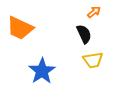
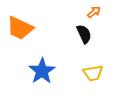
yellow trapezoid: moved 13 px down
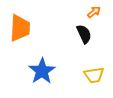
orange trapezoid: rotated 112 degrees counterclockwise
yellow trapezoid: moved 1 px right, 2 px down
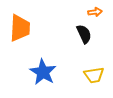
orange arrow: moved 1 px right; rotated 32 degrees clockwise
blue star: moved 1 px right, 1 px down; rotated 8 degrees counterclockwise
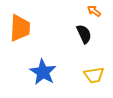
orange arrow: moved 1 px left, 1 px up; rotated 136 degrees counterclockwise
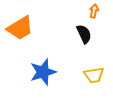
orange arrow: rotated 64 degrees clockwise
orange trapezoid: rotated 56 degrees clockwise
blue star: rotated 24 degrees clockwise
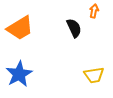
black semicircle: moved 10 px left, 6 px up
blue star: moved 24 px left, 2 px down; rotated 12 degrees counterclockwise
